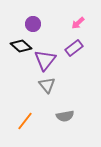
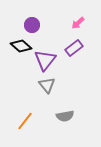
purple circle: moved 1 px left, 1 px down
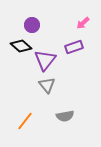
pink arrow: moved 5 px right
purple rectangle: moved 1 px up; rotated 18 degrees clockwise
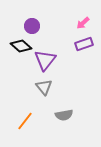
purple circle: moved 1 px down
purple rectangle: moved 10 px right, 3 px up
gray triangle: moved 3 px left, 2 px down
gray semicircle: moved 1 px left, 1 px up
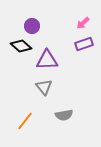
purple triangle: moved 2 px right; rotated 50 degrees clockwise
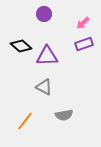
purple circle: moved 12 px right, 12 px up
purple triangle: moved 4 px up
gray triangle: rotated 24 degrees counterclockwise
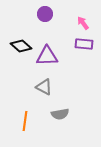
purple circle: moved 1 px right
pink arrow: rotated 96 degrees clockwise
purple rectangle: rotated 24 degrees clockwise
gray semicircle: moved 4 px left, 1 px up
orange line: rotated 30 degrees counterclockwise
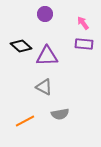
orange line: rotated 54 degrees clockwise
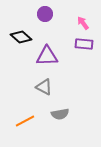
black diamond: moved 9 px up
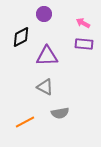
purple circle: moved 1 px left
pink arrow: rotated 24 degrees counterclockwise
black diamond: rotated 70 degrees counterclockwise
gray triangle: moved 1 px right
gray semicircle: moved 1 px up
orange line: moved 1 px down
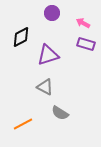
purple circle: moved 8 px right, 1 px up
purple rectangle: moved 2 px right; rotated 12 degrees clockwise
purple triangle: moved 1 px right, 1 px up; rotated 15 degrees counterclockwise
gray semicircle: rotated 42 degrees clockwise
orange line: moved 2 px left, 2 px down
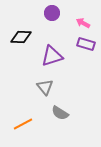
black diamond: rotated 30 degrees clockwise
purple triangle: moved 4 px right, 1 px down
gray triangle: rotated 24 degrees clockwise
